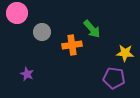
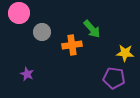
pink circle: moved 2 px right
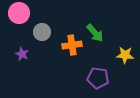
green arrow: moved 3 px right, 4 px down
yellow star: moved 2 px down
purple star: moved 5 px left, 20 px up
purple pentagon: moved 16 px left
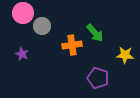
pink circle: moved 4 px right
gray circle: moved 6 px up
purple pentagon: rotated 10 degrees clockwise
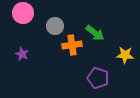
gray circle: moved 13 px right
green arrow: rotated 12 degrees counterclockwise
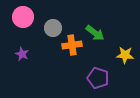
pink circle: moved 4 px down
gray circle: moved 2 px left, 2 px down
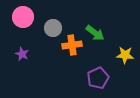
purple pentagon: rotated 30 degrees clockwise
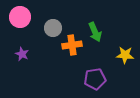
pink circle: moved 3 px left
green arrow: moved 1 px up; rotated 30 degrees clockwise
purple pentagon: moved 3 px left, 1 px down; rotated 15 degrees clockwise
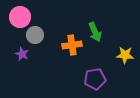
gray circle: moved 18 px left, 7 px down
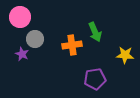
gray circle: moved 4 px down
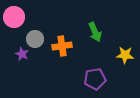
pink circle: moved 6 px left
orange cross: moved 10 px left, 1 px down
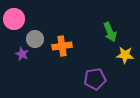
pink circle: moved 2 px down
green arrow: moved 15 px right
